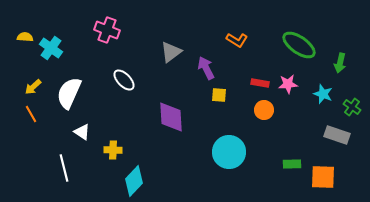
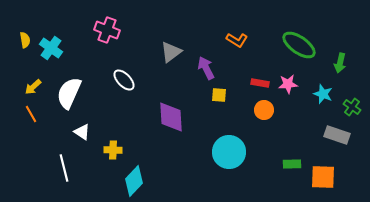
yellow semicircle: moved 3 px down; rotated 77 degrees clockwise
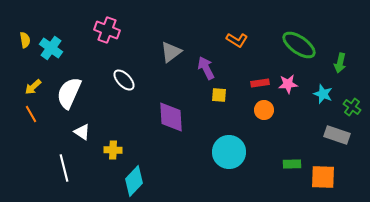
red rectangle: rotated 18 degrees counterclockwise
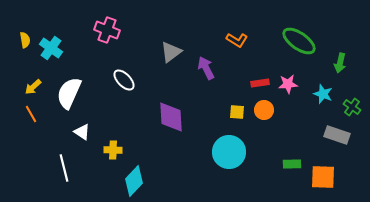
green ellipse: moved 4 px up
yellow square: moved 18 px right, 17 px down
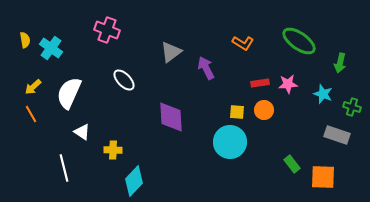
orange L-shape: moved 6 px right, 3 px down
green cross: rotated 18 degrees counterclockwise
cyan circle: moved 1 px right, 10 px up
green rectangle: rotated 54 degrees clockwise
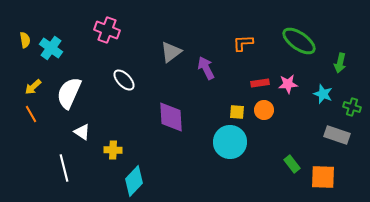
orange L-shape: rotated 145 degrees clockwise
